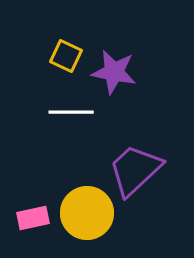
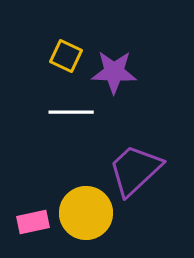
purple star: rotated 9 degrees counterclockwise
yellow circle: moved 1 px left
pink rectangle: moved 4 px down
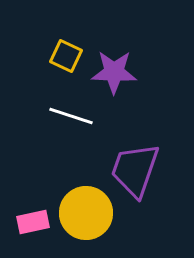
white line: moved 4 px down; rotated 18 degrees clockwise
purple trapezoid: rotated 28 degrees counterclockwise
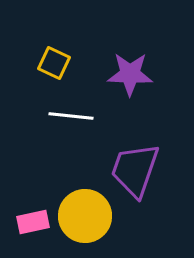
yellow square: moved 12 px left, 7 px down
purple star: moved 16 px right, 2 px down
white line: rotated 12 degrees counterclockwise
yellow circle: moved 1 px left, 3 px down
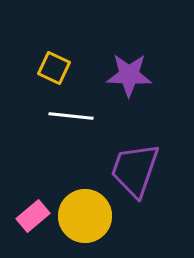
yellow square: moved 5 px down
purple star: moved 1 px left, 1 px down
pink rectangle: moved 6 px up; rotated 28 degrees counterclockwise
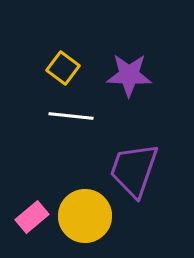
yellow square: moved 9 px right; rotated 12 degrees clockwise
purple trapezoid: moved 1 px left
pink rectangle: moved 1 px left, 1 px down
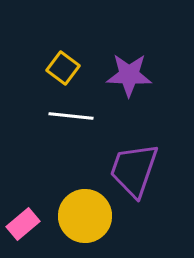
pink rectangle: moved 9 px left, 7 px down
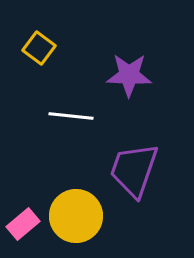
yellow square: moved 24 px left, 20 px up
yellow circle: moved 9 px left
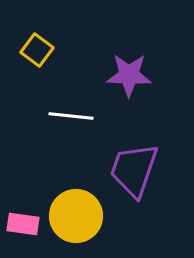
yellow square: moved 2 px left, 2 px down
pink rectangle: rotated 48 degrees clockwise
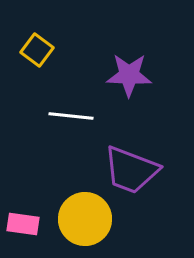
purple trapezoid: moved 3 px left; rotated 88 degrees counterclockwise
yellow circle: moved 9 px right, 3 px down
